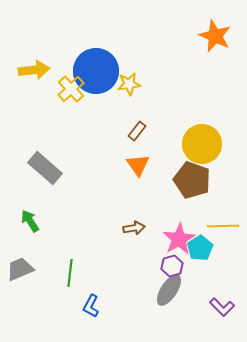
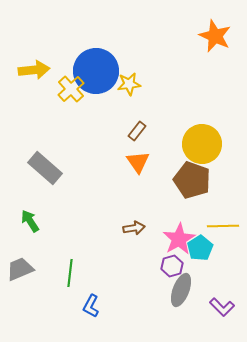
orange triangle: moved 3 px up
gray ellipse: moved 12 px right; rotated 12 degrees counterclockwise
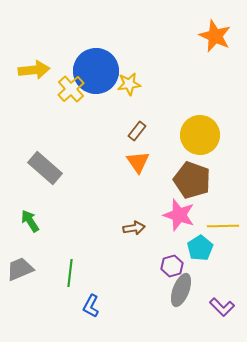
yellow circle: moved 2 px left, 9 px up
pink star: moved 24 px up; rotated 24 degrees counterclockwise
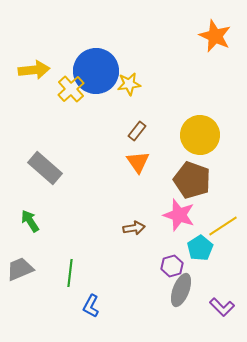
yellow line: rotated 32 degrees counterclockwise
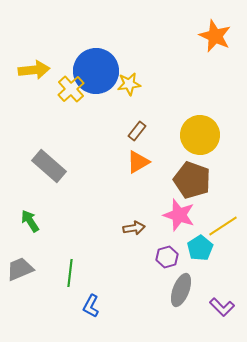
orange triangle: rotated 35 degrees clockwise
gray rectangle: moved 4 px right, 2 px up
purple hexagon: moved 5 px left, 9 px up
